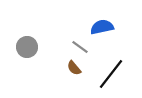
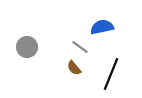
black line: rotated 16 degrees counterclockwise
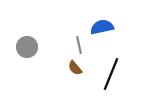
gray line: moved 1 px left, 2 px up; rotated 42 degrees clockwise
brown semicircle: moved 1 px right
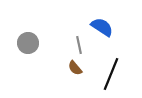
blue semicircle: rotated 45 degrees clockwise
gray circle: moved 1 px right, 4 px up
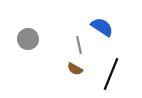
gray circle: moved 4 px up
brown semicircle: moved 1 px down; rotated 21 degrees counterclockwise
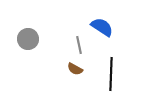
black line: rotated 20 degrees counterclockwise
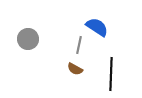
blue semicircle: moved 5 px left
gray line: rotated 24 degrees clockwise
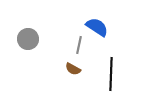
brown semicircle: moved 2 px left
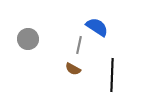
black line: moved 1 px right, 1 px down
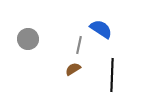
blue semicircle: moved 4 px right, 2 px down
brown semicircle: rotated 119 degrees clockwise
